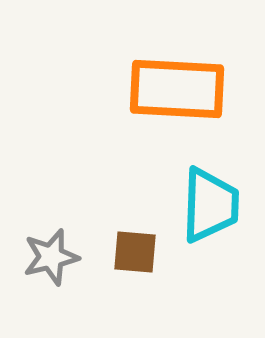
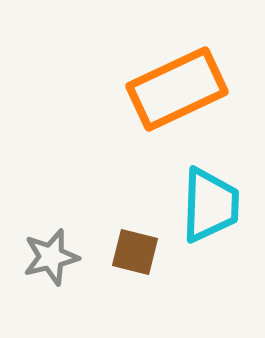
orange rectangle: rotated 28 degrees counterclockwise
brown square: rotated 9 degrees clockwise
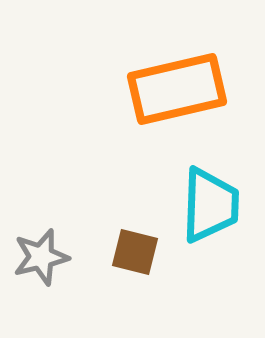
orange rectangle: rotated 12 degrees clockwise
gray star: moved 10 px left
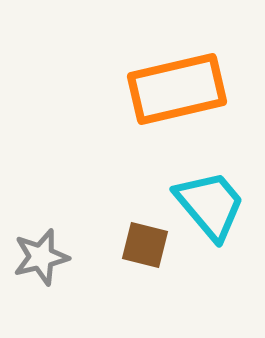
cyan trapezoid: rotated 42 degrees counterclockwise
brown square: moved 10 px right, 7 px up
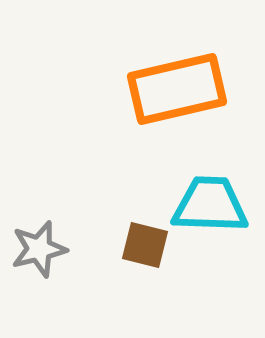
cyan trapezoid: rotated 48 degrees counterclockwise
gray star: moved 2 px left, 8 px up
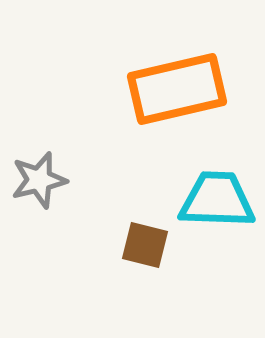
cyan trapezoid: moved 7 px right, 5 px up
gray star: moved 69 px up
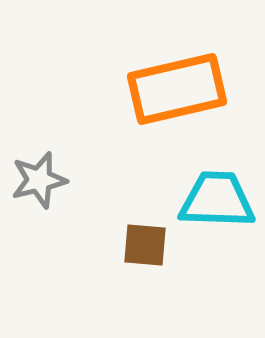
brown square: rotated 9 degrees counterclockwise
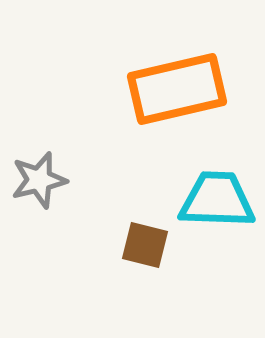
brown square: rotated 9 degrees clockwise
